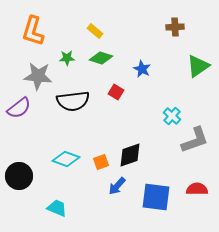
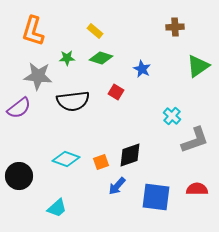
cyan trapezoid: rotated 115 degrees clockwise
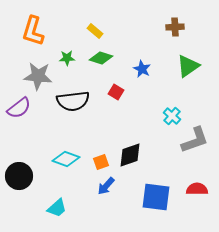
green triangle: moved 10 px left
blue arrow: moved 11 px left
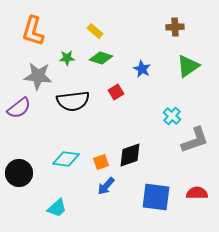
red square: rotated 28 degrees clockwise
cyan diamond: rotated 12 degrees counterclockwise
black circle: moved 3 px up
red semicircle: moved 4 px down
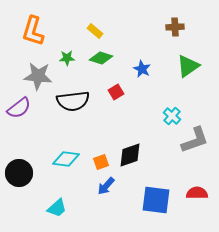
blue square: moved 3 px down
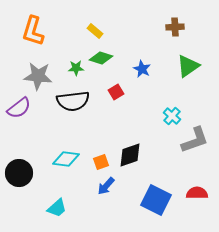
green star: moved 9 px right, 10 px down
blue square: rotated 20 degrees clockwise
